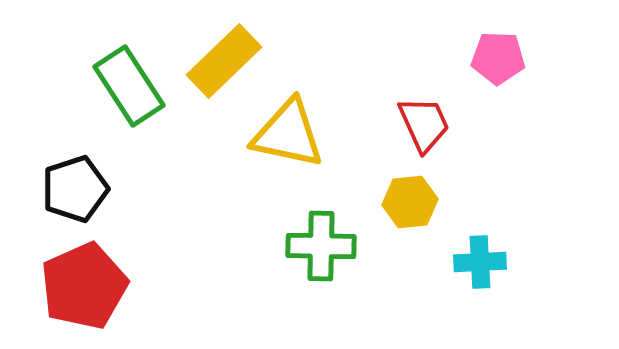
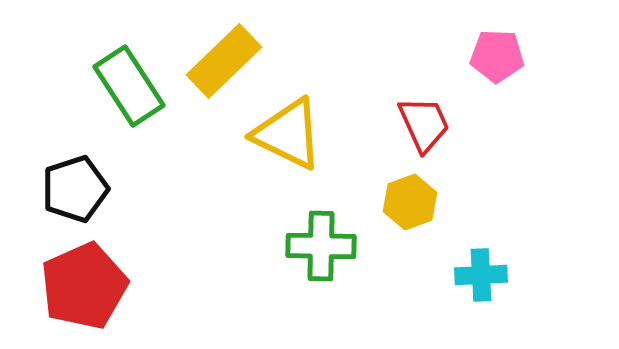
pink pentagon: moved 1 px left, 2 px up
yellow triangle: rotated 14 degrees clockwise
yellow hexagon: rotated 14 degrees counterclockwise
cyan cross: moved 1 px right, 13 px down
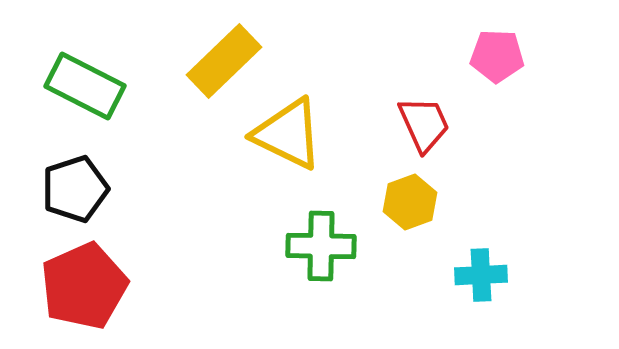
green rectangle: moved 44 px left; rotated 30 degrees counterclockwise
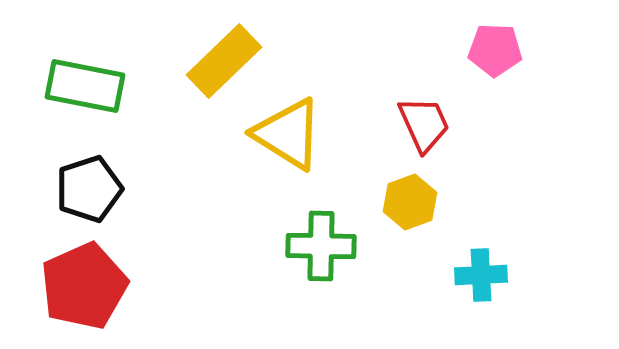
pink pentagon: moved 2 px left, 6 px up
green rectangle: rotated 16 degrees counterclockwise
yellow triangle: rotated 6 degrees clockwise
black pentagon: moved 14 px right
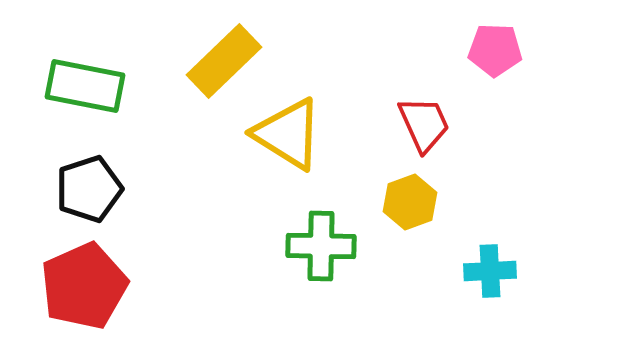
cyan cross: moved 9 px right, 4 px up
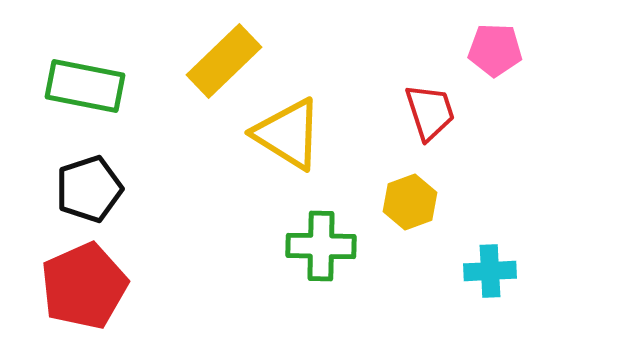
red trapezoid: moved 6 px right, 12 px up; rotated 6 degrees clockwise
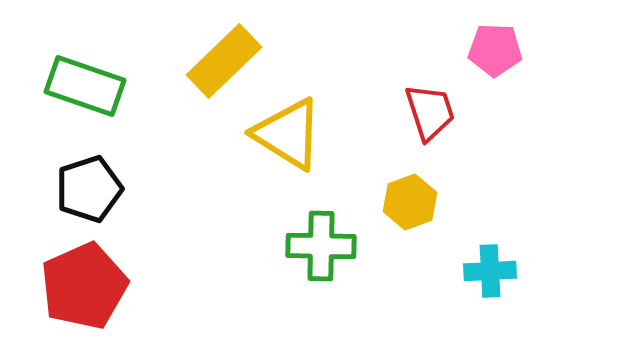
green rectangle: rotated 8 degrees clockwise
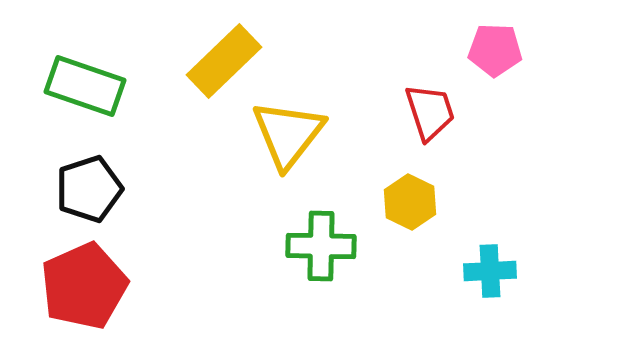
yellow triangle: rotated 36 degrees clockwise
yellow hexagon: rotated 14 degrees counterclockwise
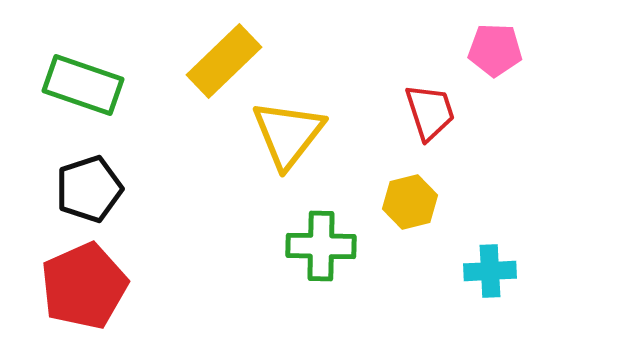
green rectangle: moved 2 px left, 1 px up
yellow hexagon: rotated 20 degrees clockwise
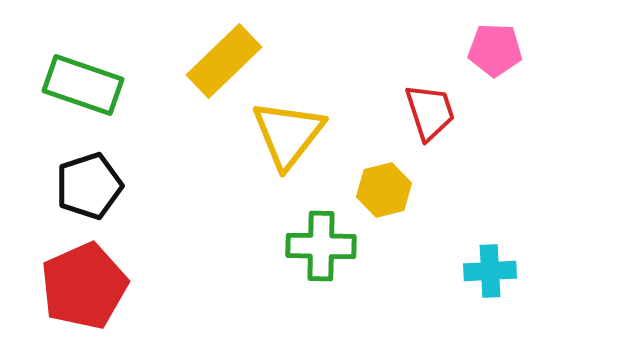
black pentagon: moved 3 px up
yellow hexagon: moved 26 px left, 12 px up
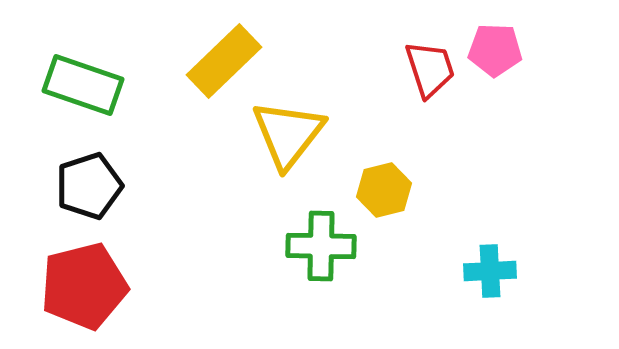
red trapezoid: moved 43 px up
red pentagon: rotated 10 degrees clockwise
